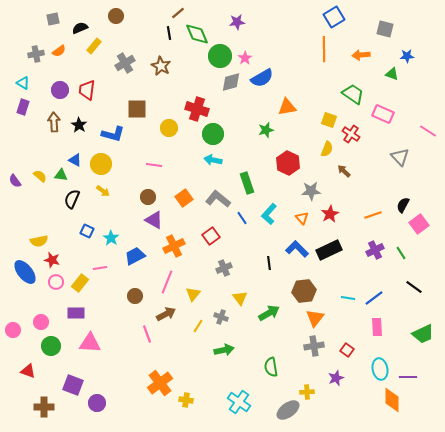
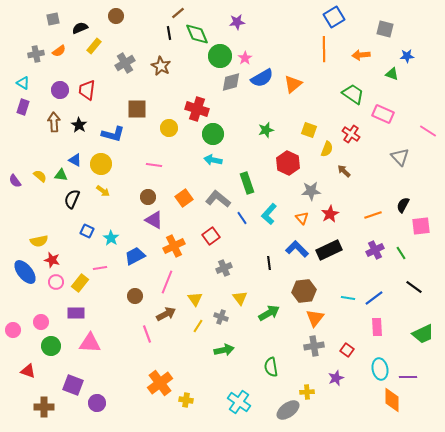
orange triangle at (287, 107): moved 6 px right, 23 px up; rotated 30 degrees counterclockwise
yellow square at (329, 120): moved 20 px left, 10 px down
pink square at (419, 224): moved 2 px right, 2 px down; rotated 30 degrees clockwise
yellow triangle at (193, 294): moved 2 px right, 5 px down; rotated 14 degrees counterclockwise
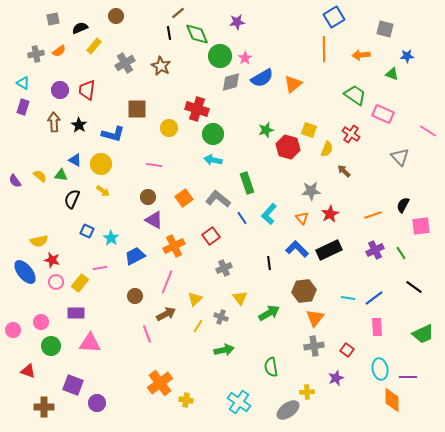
green trapezoid at (353, 94): moved 2 px right, 1 px down
red hexagon at (288, 163): moved 16 px up; rotated 10 degrees counterclockwise
yellow triangle at (195, 299): rotated 21 degrees clockwise
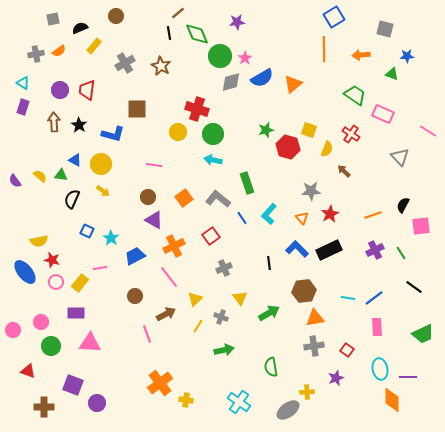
yellow circle at (169, 128): moved 9 px right, 4 px down
pink line at (167, 282): moved 2 px right, 5 px up; rotated 60 degrees counterclockwise
orange triangle at (315, 318): rotated 42 degrees clockwise
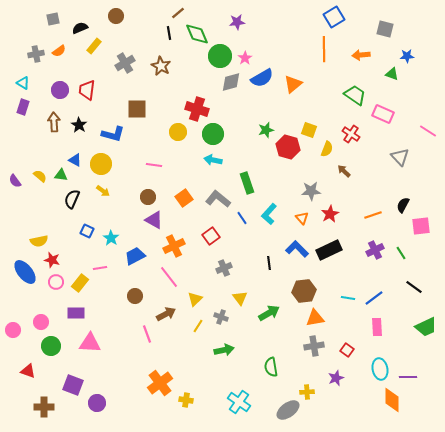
green trapezoid at (423, 334): moved 3 px right, 7 px up
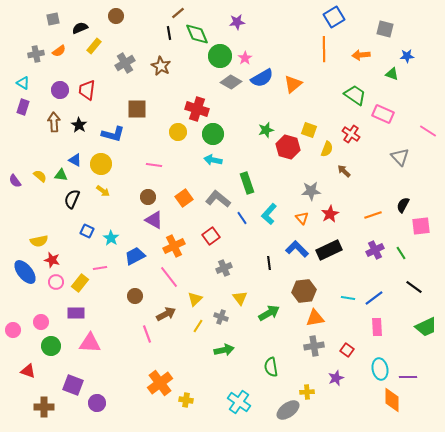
gray diamond at (231, 82): rotated 45 degrees clockwise
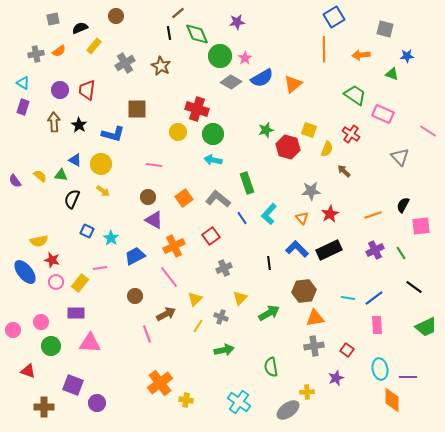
yellow triangle at (240, 298): rotated 21 degrees clockwise
pink rectangle at (377, 327): moved 2 px up
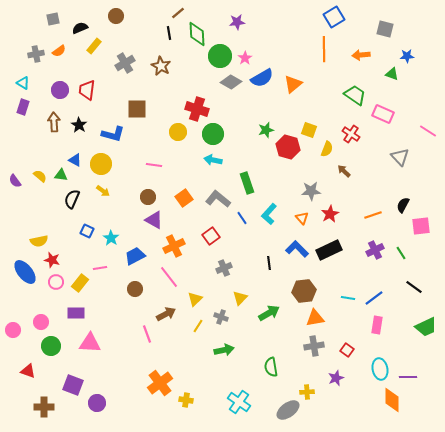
green diamond at (197, 34): rotated 20 degrees clockwise
brown circle at (135, 296): moved 7 px up
pink rectangle at (377, 325): rotated 12 degrees clockwise
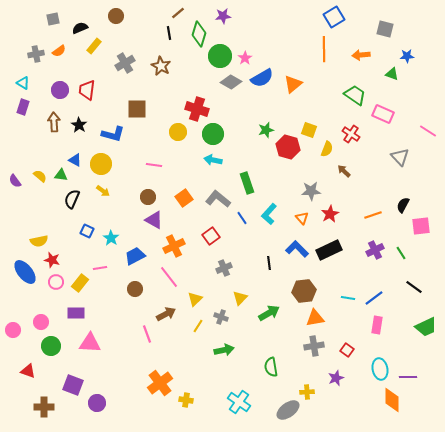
purple star at (237, 22): moved 14 px left, 6 px up
green diamond at (197, 34): moved 2 px right; rotated 20 degrees clockwise
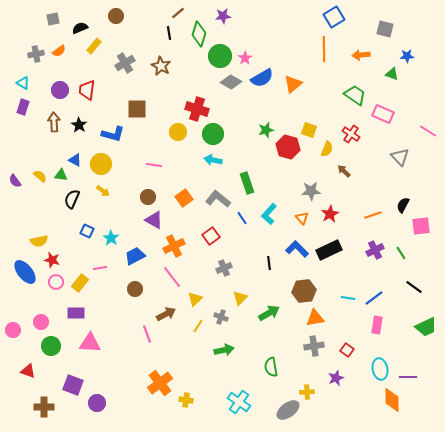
pink line at (169, 277): moved 3 px right
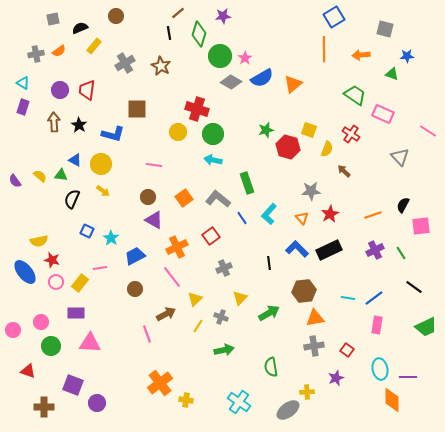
orange cross at (174, 246): moved 3 px right, 1 px down
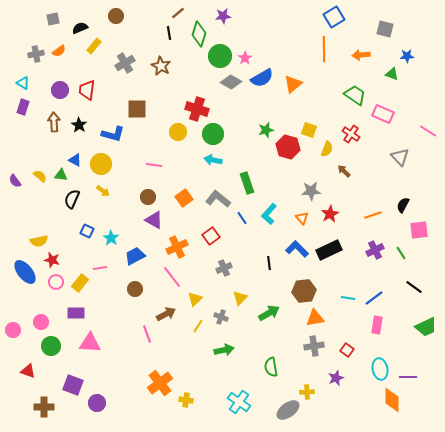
pink square at (421, 226): moved 2 px left, 4 px down
